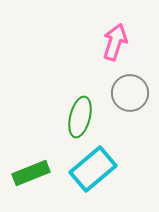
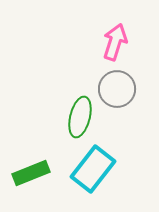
gray circle: moved 13 px left, 4 px up
cyan rectangle: rotated 12 degrees counterclockwise
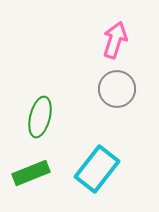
pink arrow: moved 2 px up
green ellipse: moved 40 px left
cyan rectangle: moved 4 px right
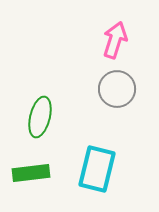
cyan rectangle: rotated 24 degrees counterclockwise
green rectangle: rotated 15 degrees clockwise
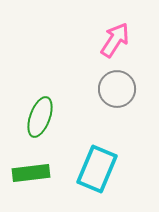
pink arrow: rotated 15 degrees clockwise
green ellipse: rotated 6 degrees clockwise
cyan rectangle: rotated 9 degrees clockwise
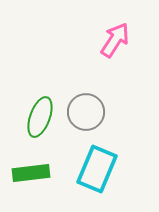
gray circle: moved 31 px left, 23 px down
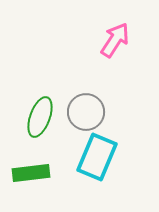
cyan rectangle: moved 12 px up
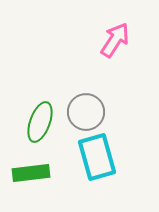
green ellipse: moved 5 px down
cyan rectangle: rotated 39 degrees counterclockwise
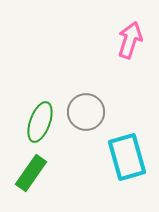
pink arrow: moved 15 px right; rotated 15 degrees counterclockwise
cyan rectangle: moved 30 px right
green rectangle: rotated 48 degrees counterclockwise
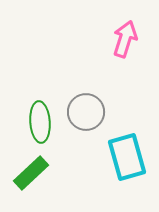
pink arrow: moved 5 px left, 1 px up
green ellipse: rotated 24 degrees counterclockwise
green rectangle: rotated 12 degrees clockwise
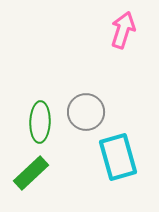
pink arrow: moved 2 px left, 9 px up
green ellipse: rotated 6 degrees clockwise
cyan rectangle: moved 9 px left
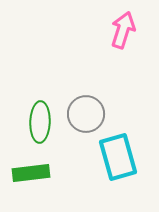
gray circle: moved 2 px down
green rectangle: rotated 36 degrees clockwise
